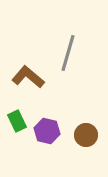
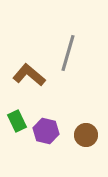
brown L-shape: moved 1 px right, 2 px up
purple hexagon: moved 1 px left
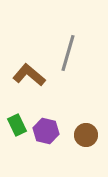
green rectangle: moved 4 px down
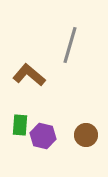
gray line: moved 2 px right, 8 px up
green rectangle: moved 3 px right; rotated 30 degrees clockwise
purple hexagon: moved 3 px left, 5 px down
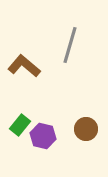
brown L-shape: moved 5 px left, 9 px up
green rectangle: rotated 35 degrees clockwise
brown circle: moved 6 px up
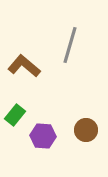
green rectangle: moved 5 px left, 10 px up
brown circle: moved 1 px down
purple hexagon: rotated 10 degrees counterclockwise
